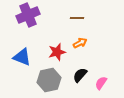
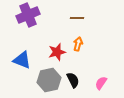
orange arrow: moved 2 px left, 1 px down; rotated 48 degrees counterclockwise
blue triangle: moved 3 px down
black semicircle: moved 7 px left, 5 px down; rotated 112 degrees clockwise
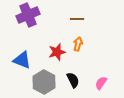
brown line: moved 1 px down
gray hexagon: moved 5 px left, 2 px down; rotated 20 degrees counterclockwise
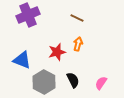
brown line: moved 1 px up; rotated 24 degrees clockwise
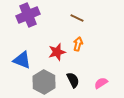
pink semicircle: rotated 24 degrees clockwise
